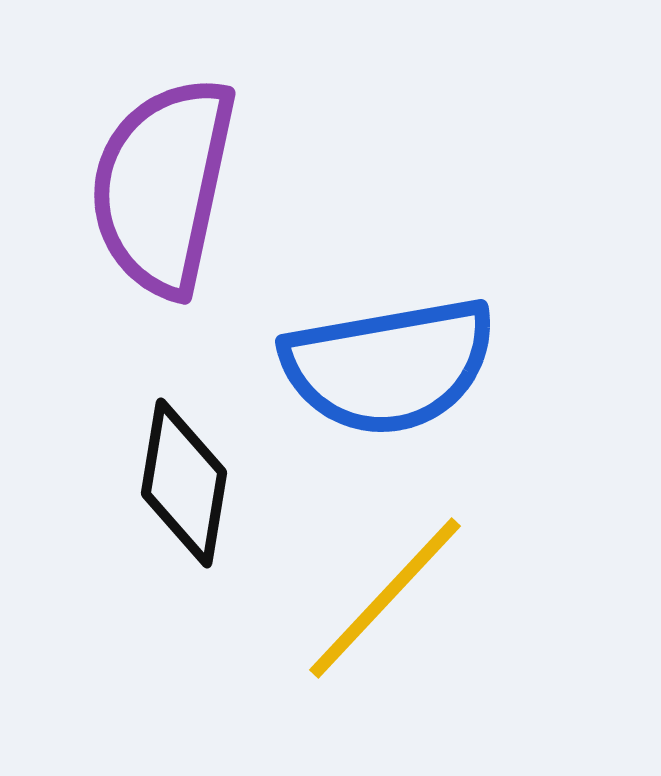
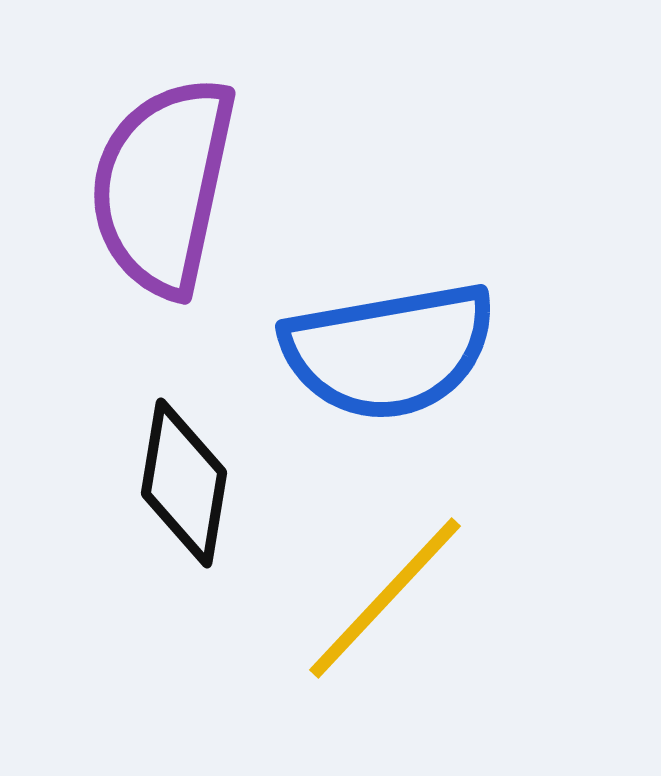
blue semicircle: moved 15 px up
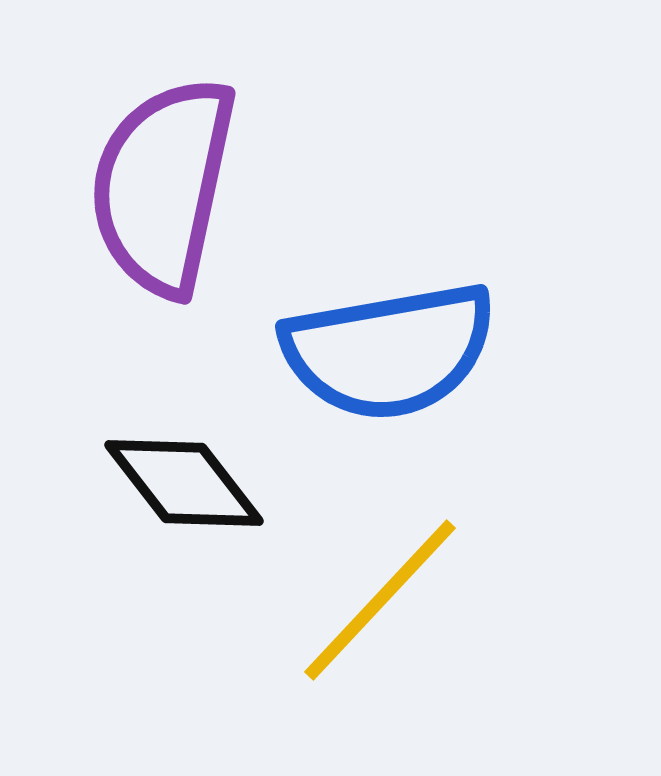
black diamond: rotated 47 degrees counterclockwise
yellow line: moved 5 px left, 2 px down
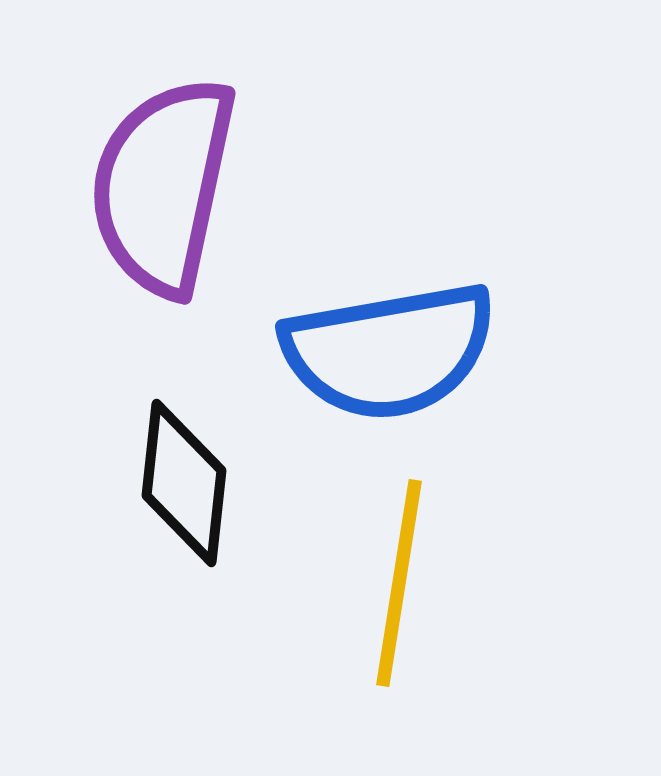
black diamond: rotated 44 degrees clockwise
yellow line: moved 19 px right, 17 px up; rotated 34 degrees counterclockwise
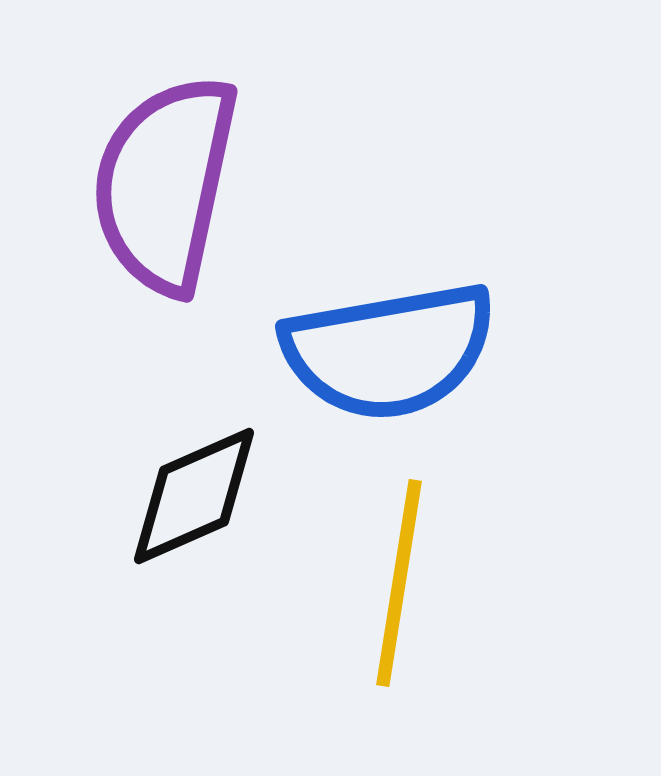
purple semicircle: moved 2 px right, 2 px up
black diamond: moved 10 px right, 13 px down; rotated 60 degrees clockwise
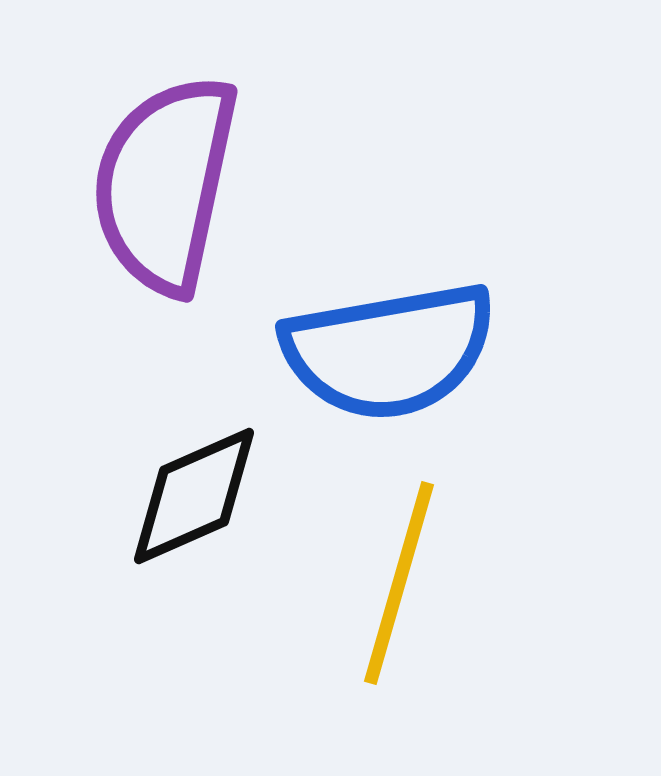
yellow line: rotated 7 degrees clockwise
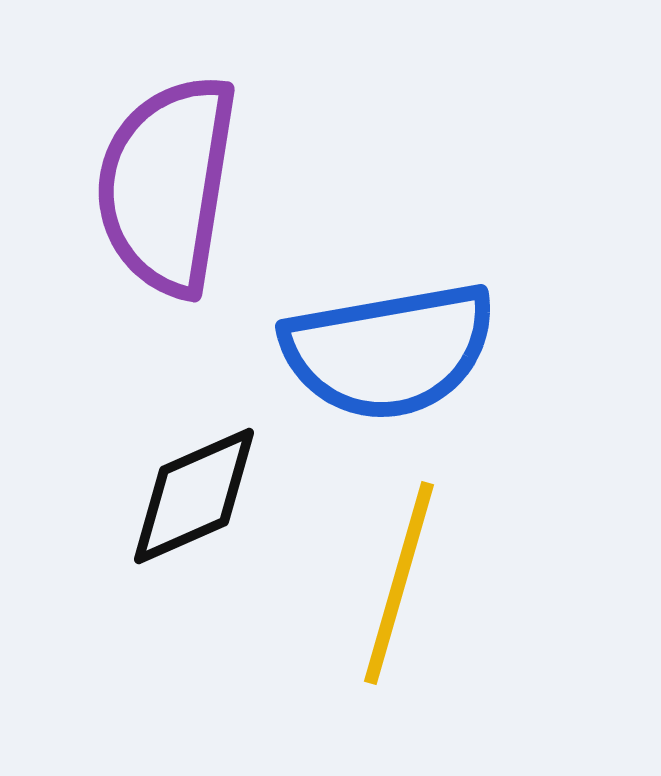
purple semicircle: moved 2 px right, 1 px down; rotated 3 degrees counterclockwise
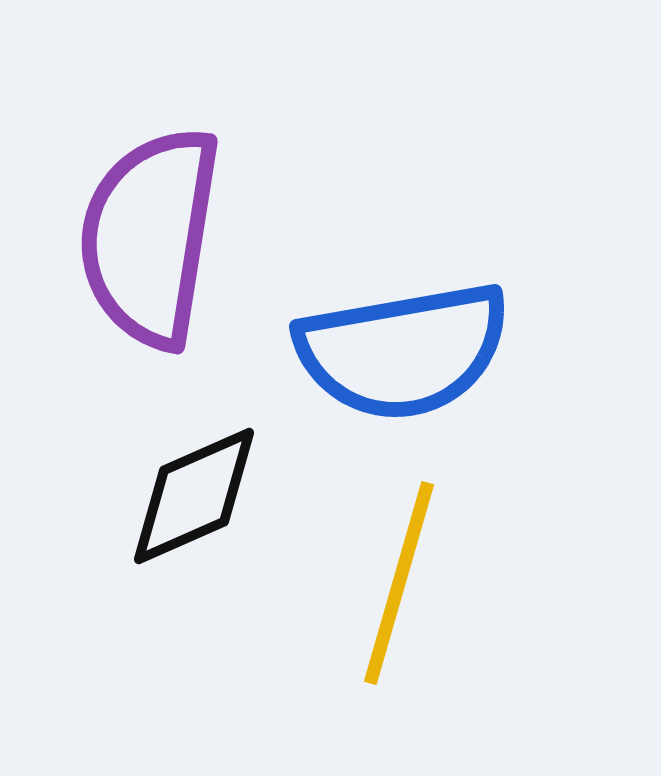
purple semicircle: moved 17 px left, 52 px down
blue semicircle: moved 14 px right
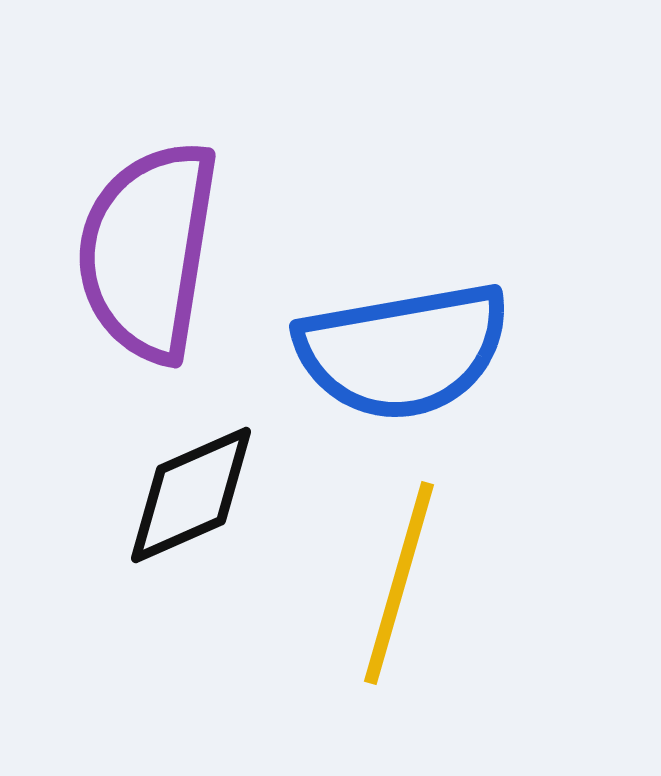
purple semicircle: moved 2 px left, 14 px down
black diamond: moved 3 px left, 1 px up
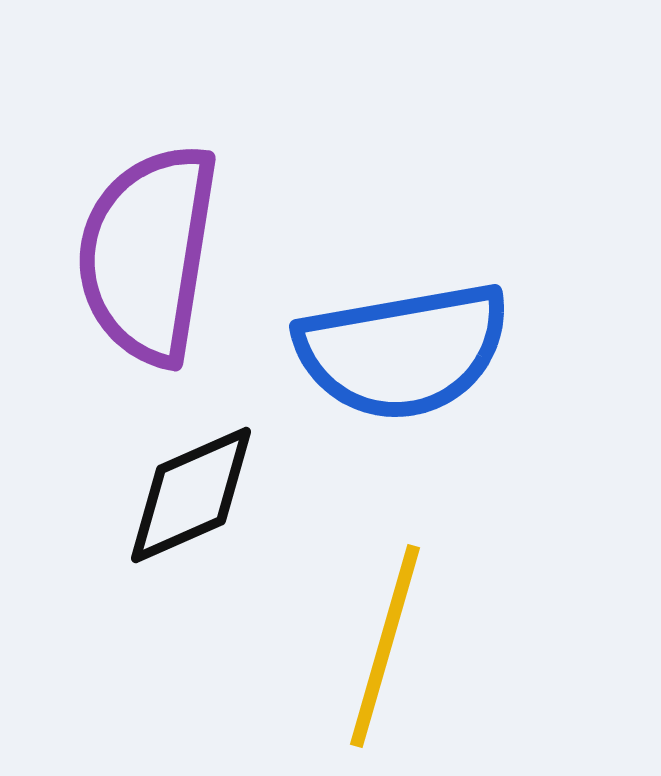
purple semicircle: moved 3 px down
yellow line: moved 14 px left, 63 px down
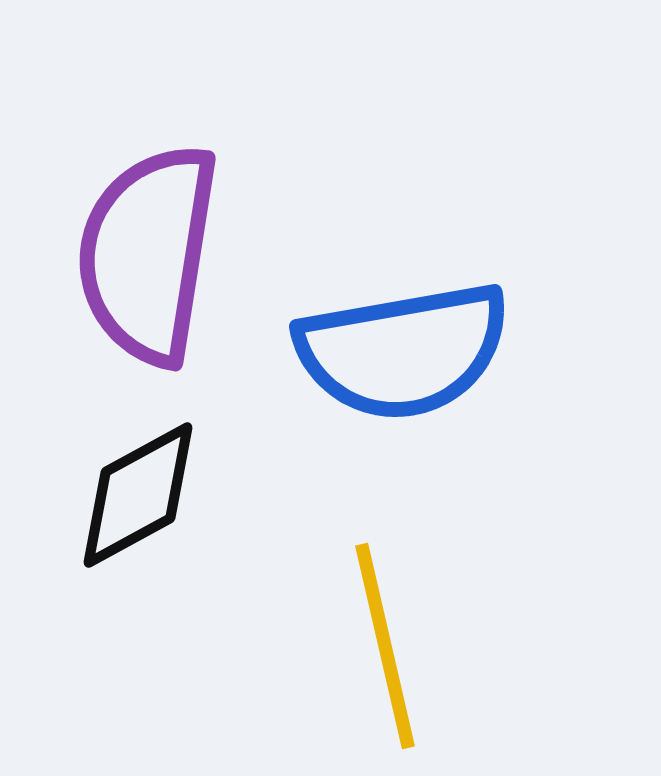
black diamond: moved 53 px left; rotated 5 degrees counterclockwise
yellow line: rotated 29 degrees counterclockwise
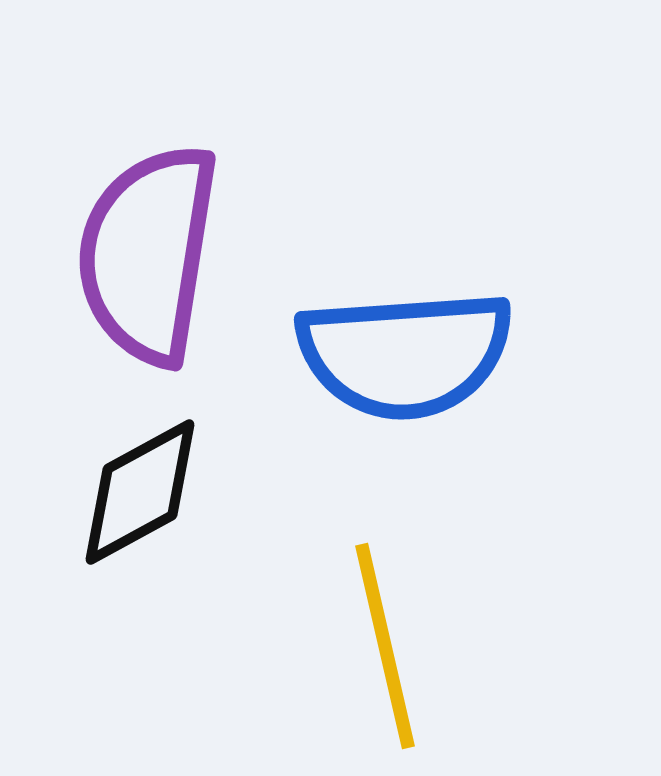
blue semicircle: moved 2 px right, 3 px down; rotated 6 degrees clockwise
black diamond: moved 2 px right, 3 px up
